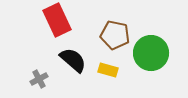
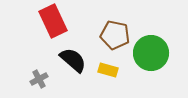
red rectangle: moved 4 px left, 1 px down
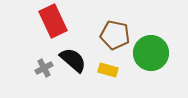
gray cross: moved 5 px right, 11 px up
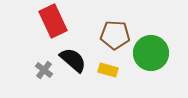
brown pentagon: rotated 8 degrees counterclockwise
gray cross: moved 2 px down; rotated 24 degrees counterclockwise
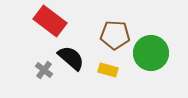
red rectangle: moved 3 px left; rotated 28 degrees counterclockwise
black semicircle: moved 2 px left, 2 px up
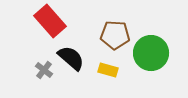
red rectangle: rotated 12 degrees clockwise
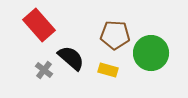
red rectangle: moved 11 px left, 4 px down
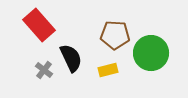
black semicircle: rotated 24 degrees clockwise
yellow rectangle: rotated 30 degrees counterclockwise
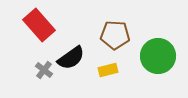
green circle: moved 7 px right, 3 px down
black semicircle: rotated 80 degrees clockwise
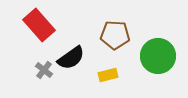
yellow rectangle: moved 5 px down
